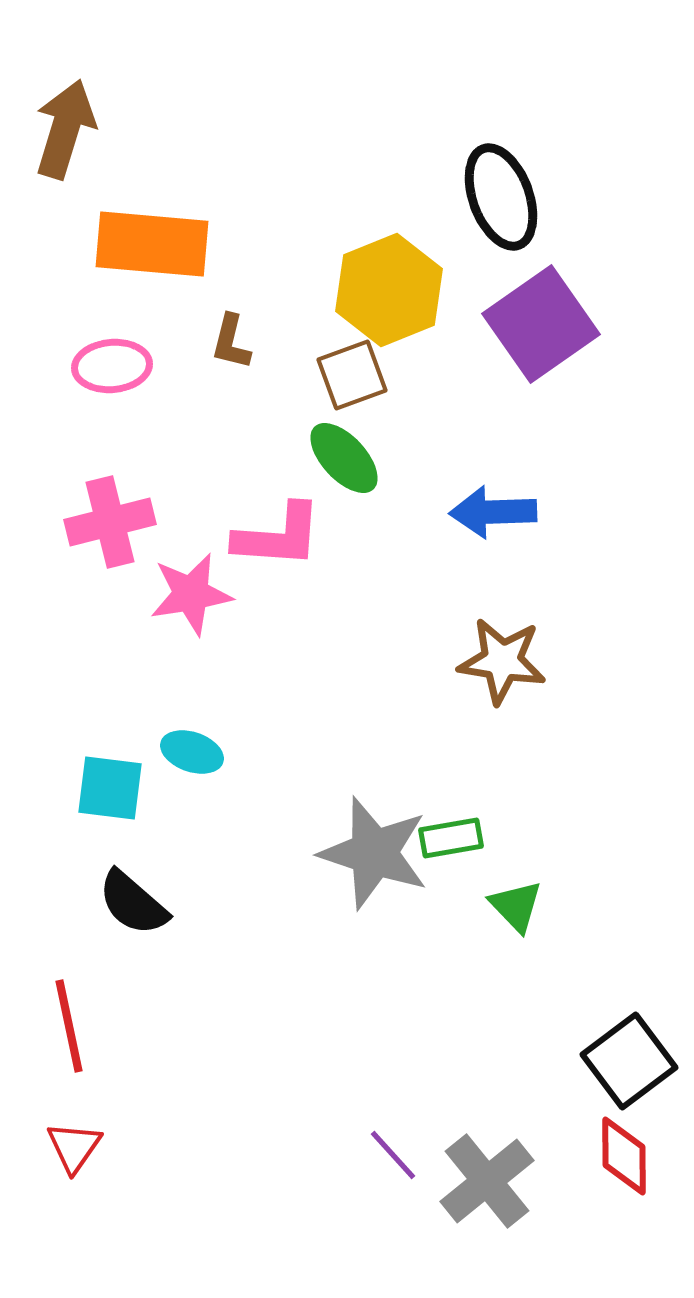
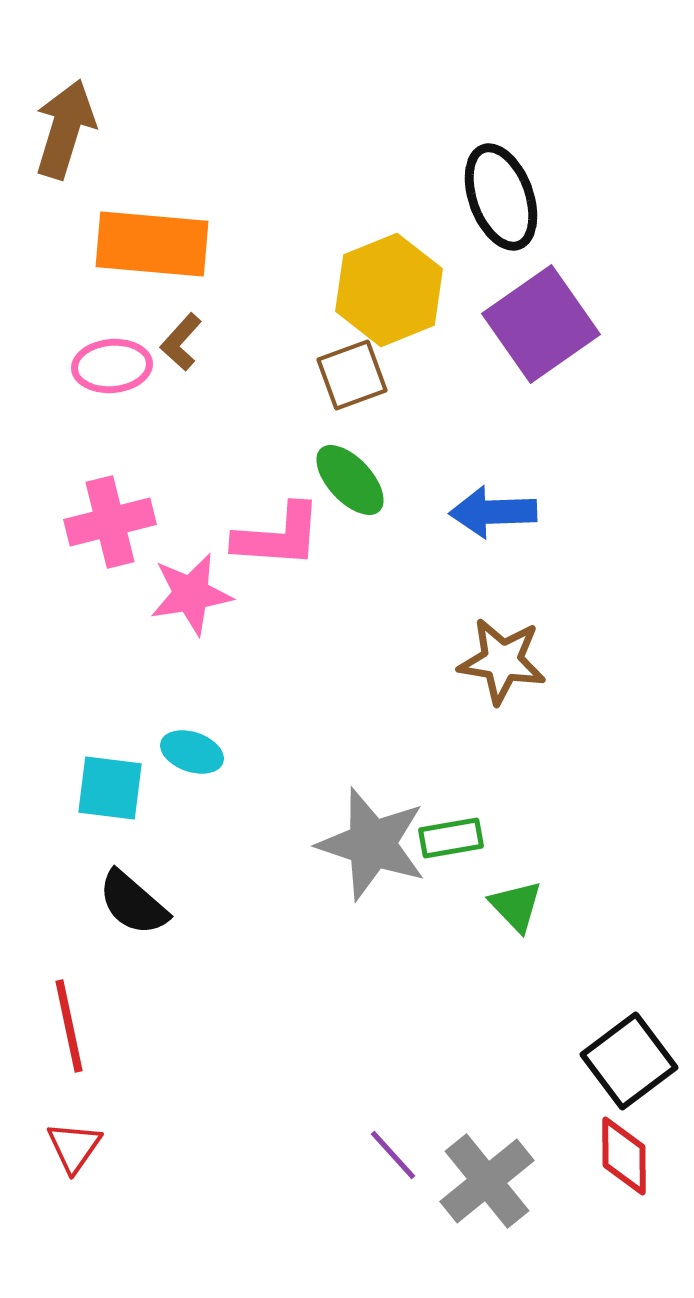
brown L-shape: moved 50 px left; rotated 28 degrees clockwise
green ellipse: moved 6 px right, 22 px down
gray star: moved 2 px left, 9 px up
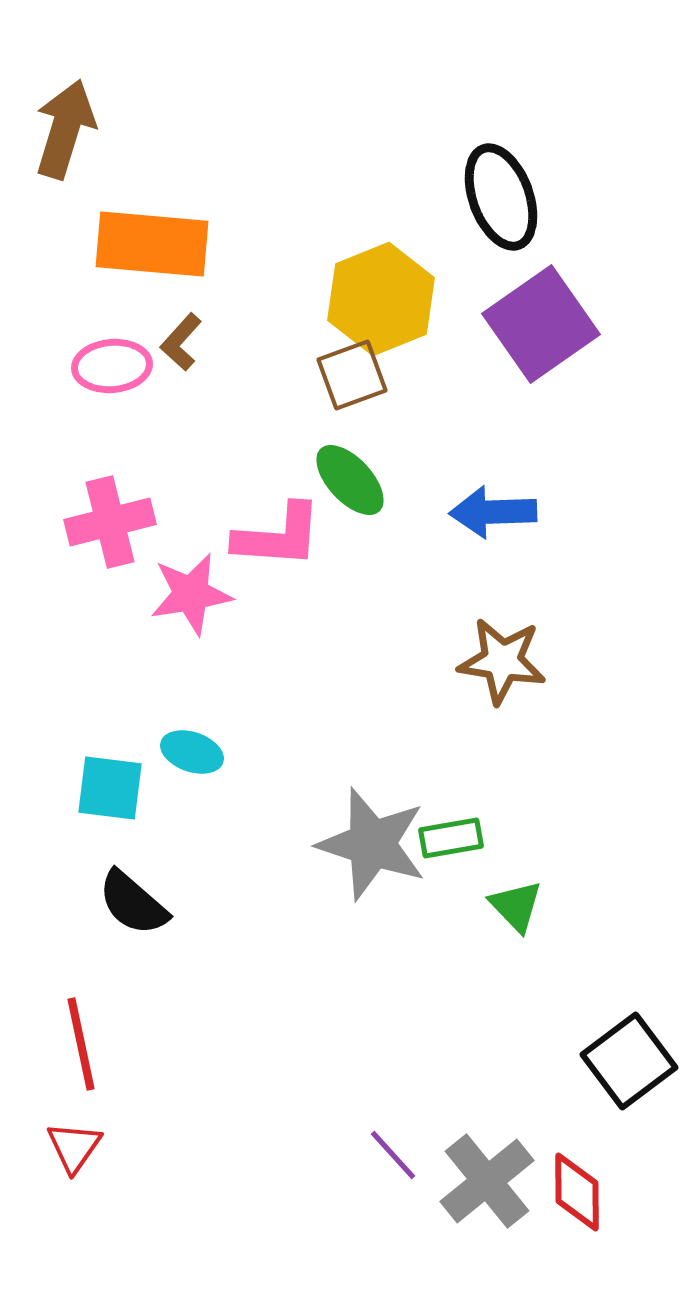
yellow hexagon: moved 8 px left, 9 px down
red line: moved 12 px right, 18 px down
red diamond: moved 47 px left, 36 px down
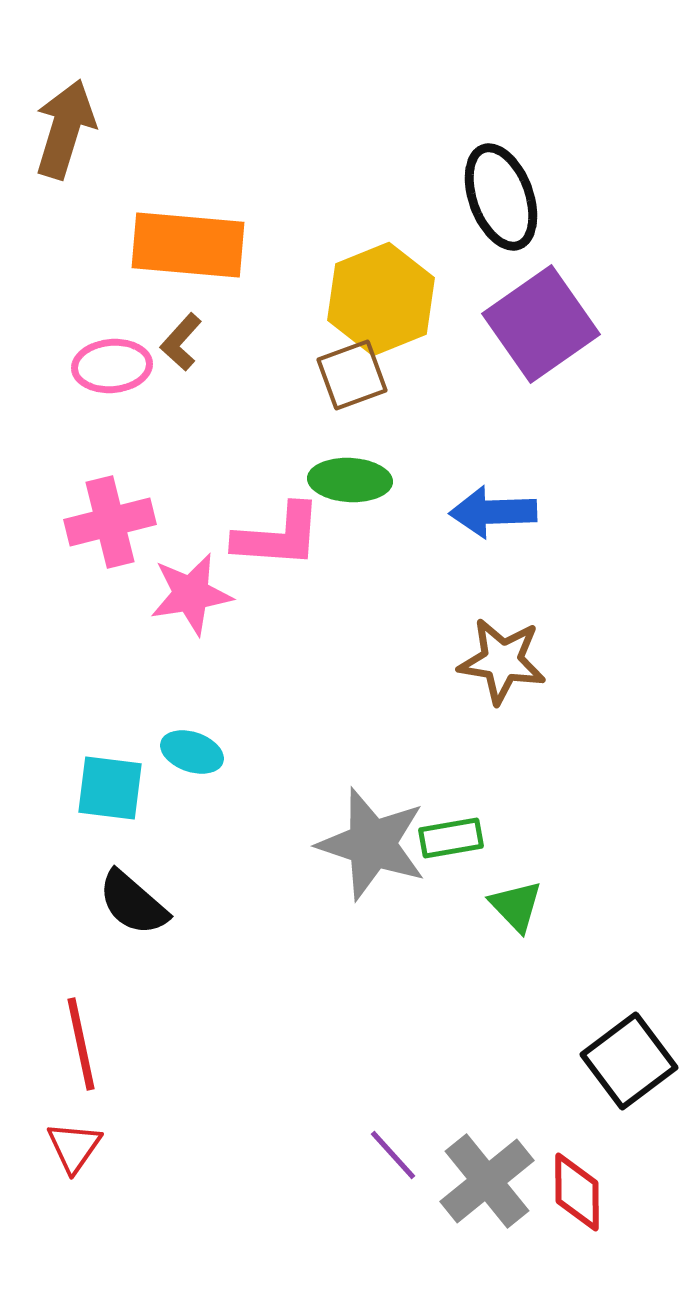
orange rectangle: moved 36 px right, 1 px down
green ellipse: rotated 44 degrees counterclockwise
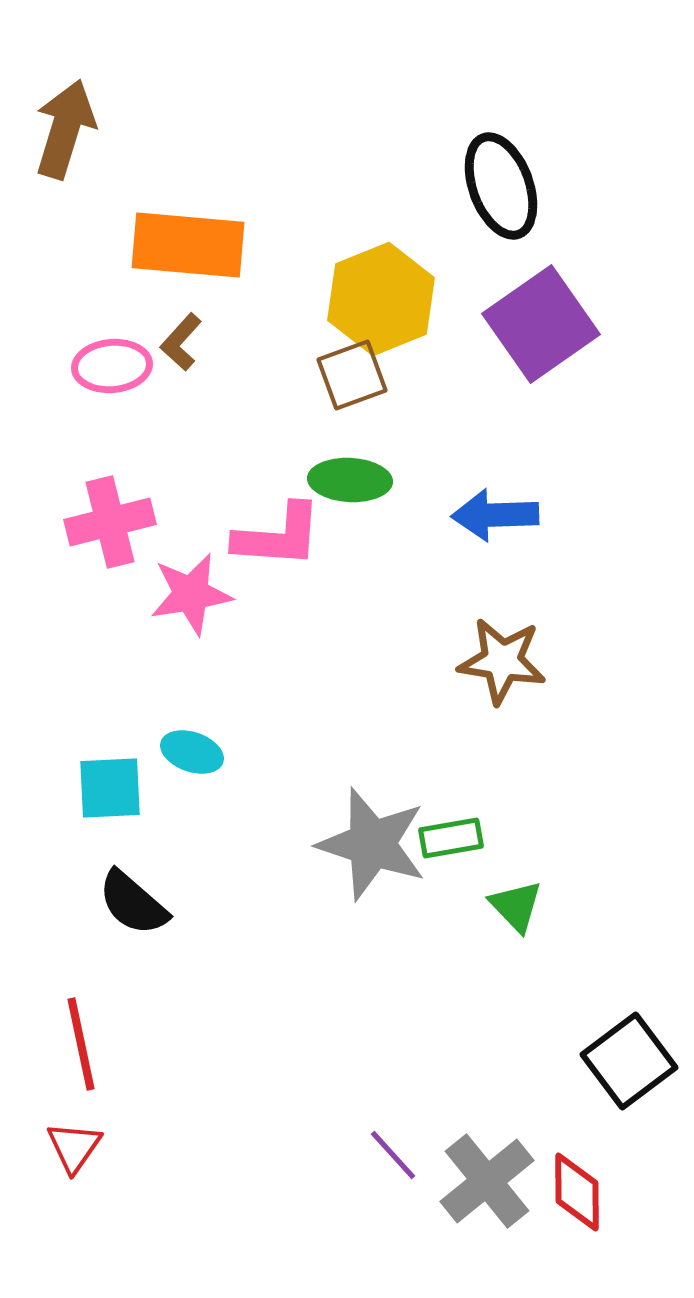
black ellipse: moved 11 px up
blue arrow: moved 2 px right, 3 px down
cyan square: rotated 10 degrees counterclockwise
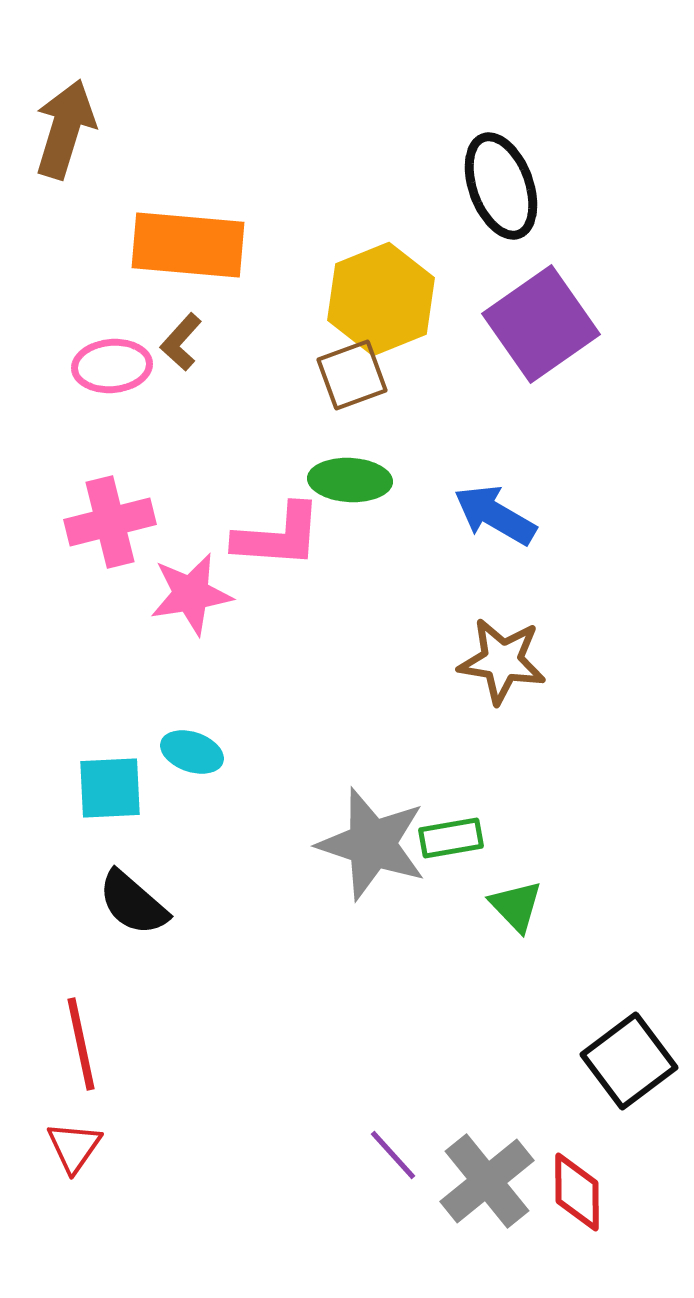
blue arrow: rotated 32 degrees clockwise
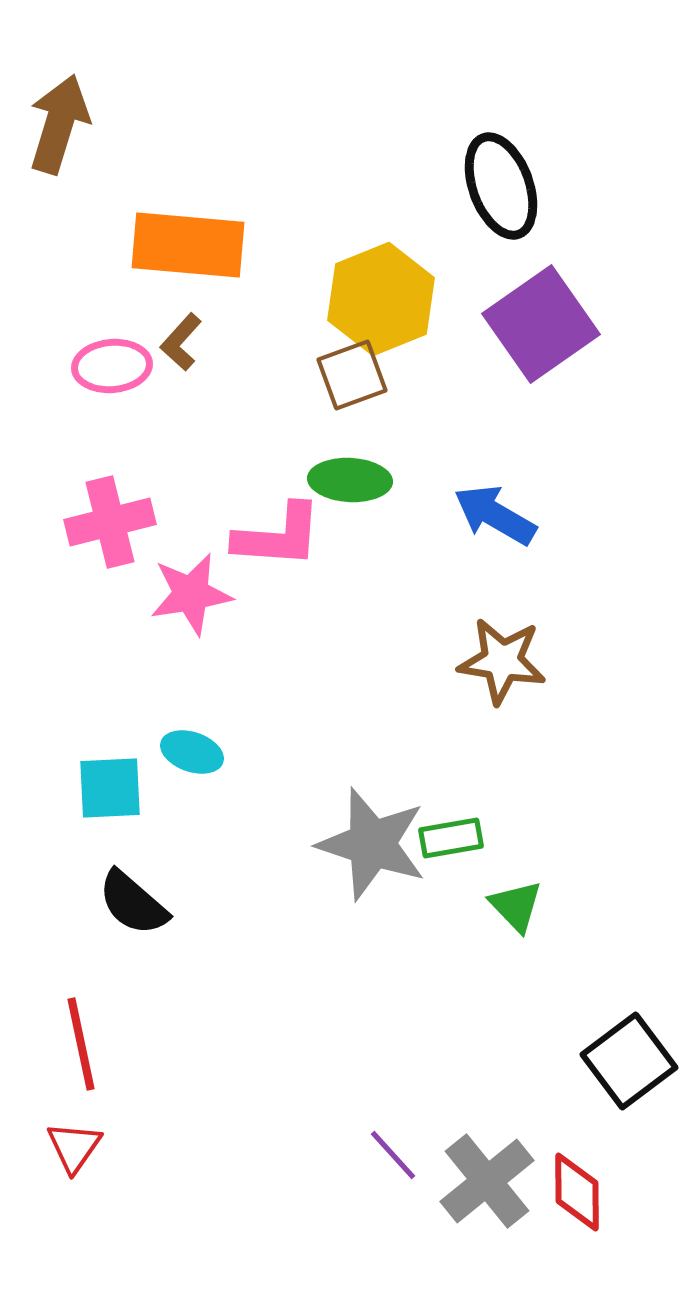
brown arrow: moved 6 px left, 5 px up
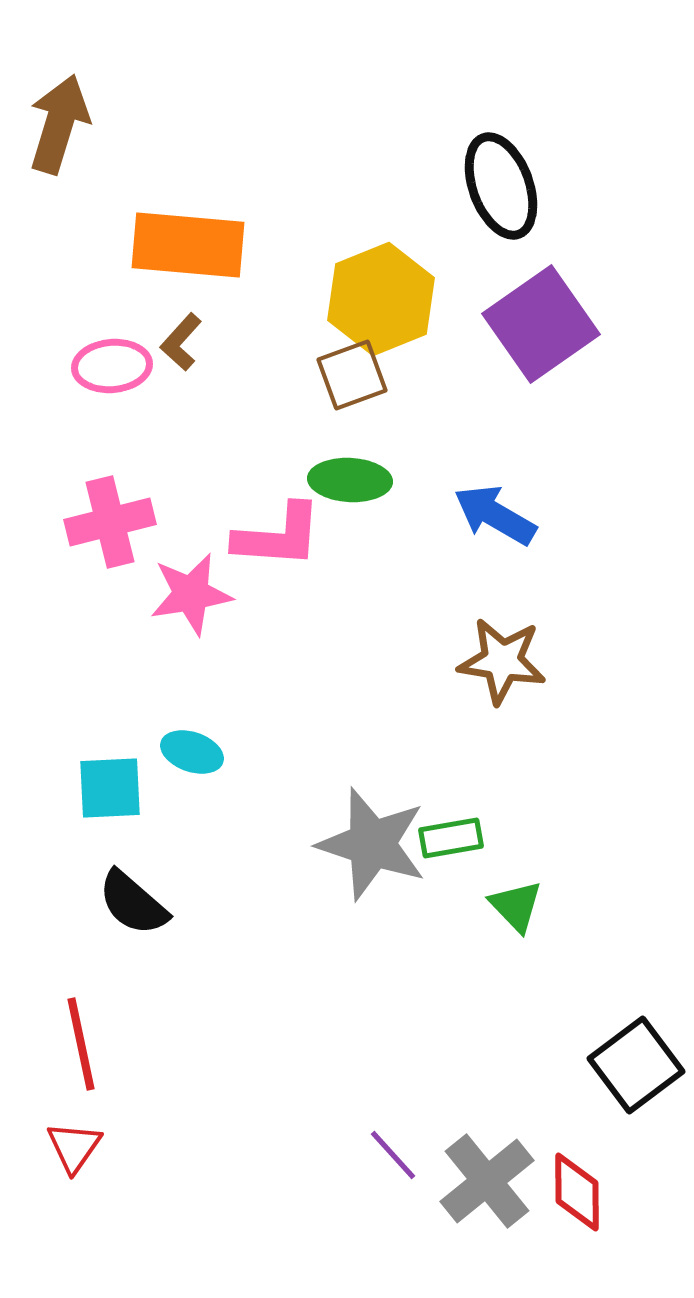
black square: moved 7 px right, 4 px down
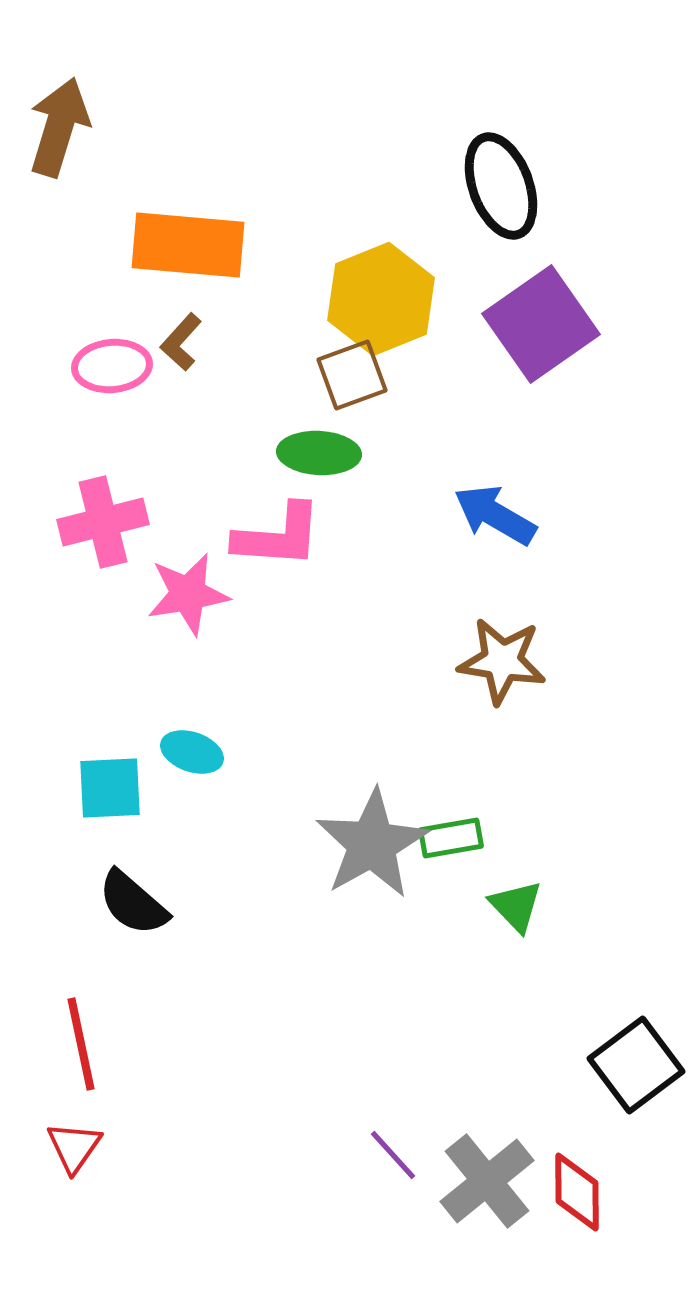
brown arrow: moved 3 px down
green ellipse: moved 31 px left, 27 px up
pink cross: moved 7 px left
pink star: moved 3 px left
gray star: rotated 25 degrees clockwise
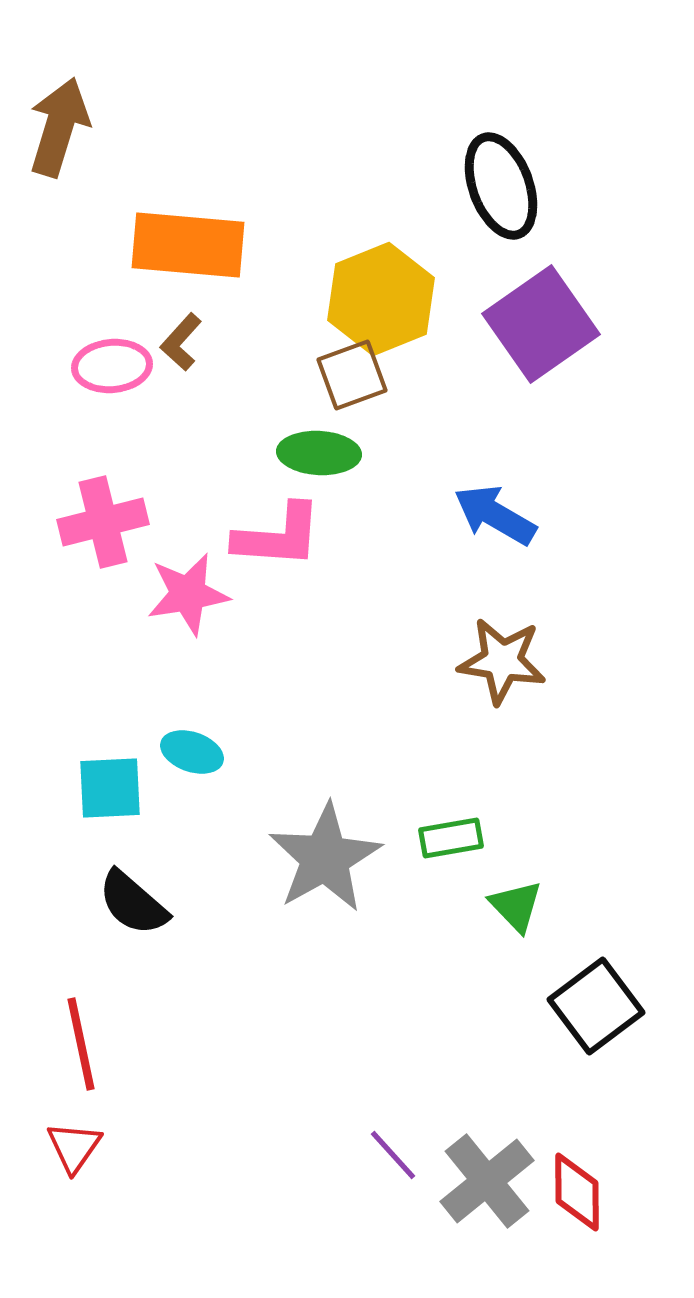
gray star: moved 47 px left, 14 px down
black square: moved 40 px left, 59 px up
